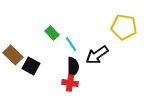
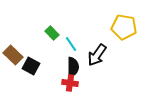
black arrow: rotated 20 degrees counterclockwise
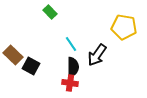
green rectangle: moved 2 px left, 21 px up
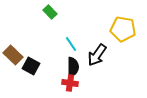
yellow pentagon: moved 1 px left, 2 px down
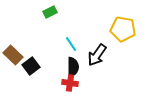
green rectangle: rotated 72 degrees counterclockwise
black square: rotated 24 degrees clockwise
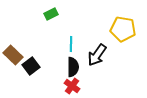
green rectangle: moved 1 px right, 2 px down
cyan line: rotated 35 degrees clockwise
red cross: moved 2 px right, 3 px down; rotated 28 degrees clockwise
